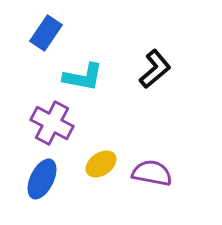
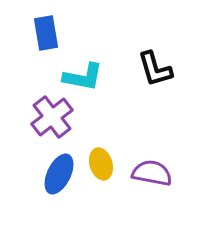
blue rectangle: rotated 44 degrees counterclockwise
black L-shape: rotated 114 degrees clockwise
purple cross: moved 6 px up; rotated 24 degrees clockwise
yellow ellipse: rotated 72 degrees counterclockwise
blue ellipse: moved 17 px right, 5 px up
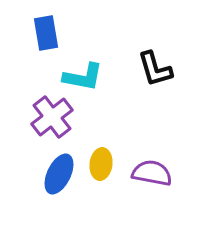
yellow ellipse: rotated 24 degrees clockwise
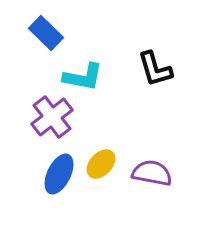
blue rectangle: rotated 36 degrees counterclockwise
yellow ellipse: rotated 36 degrees clockwise
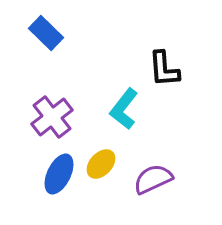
black L-shape: moved 9 px right; rotated 12 degrees clockwise
cyan L-shape: moved 41 px right, 32 px down; rotated 117 degrees clockwise
purple semicircle: moved 1 px right, 6 px down; rotated 36 degrees counterclockwise
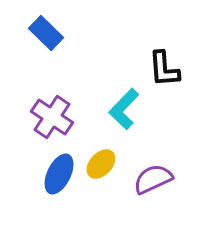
cyan L-shape: rotated 6 degrees clockwise
purple cross: rotated 18 degrees counterclockwise
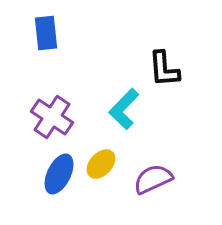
blue rectangle: rotated 40 degrees clockwise
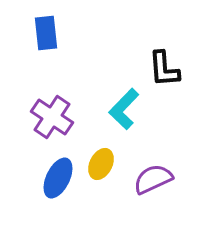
yellow ellipse: rotated 16 degrees counterclockwise
blue ellipse: moved 1 px left, 4 px down
